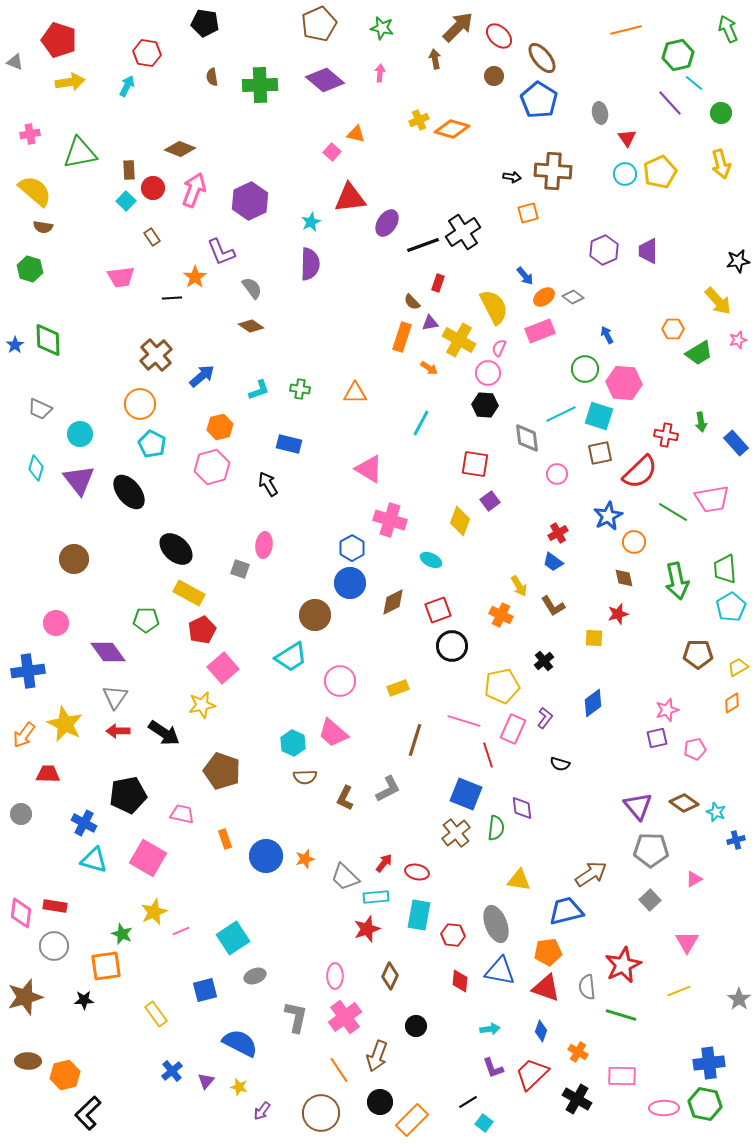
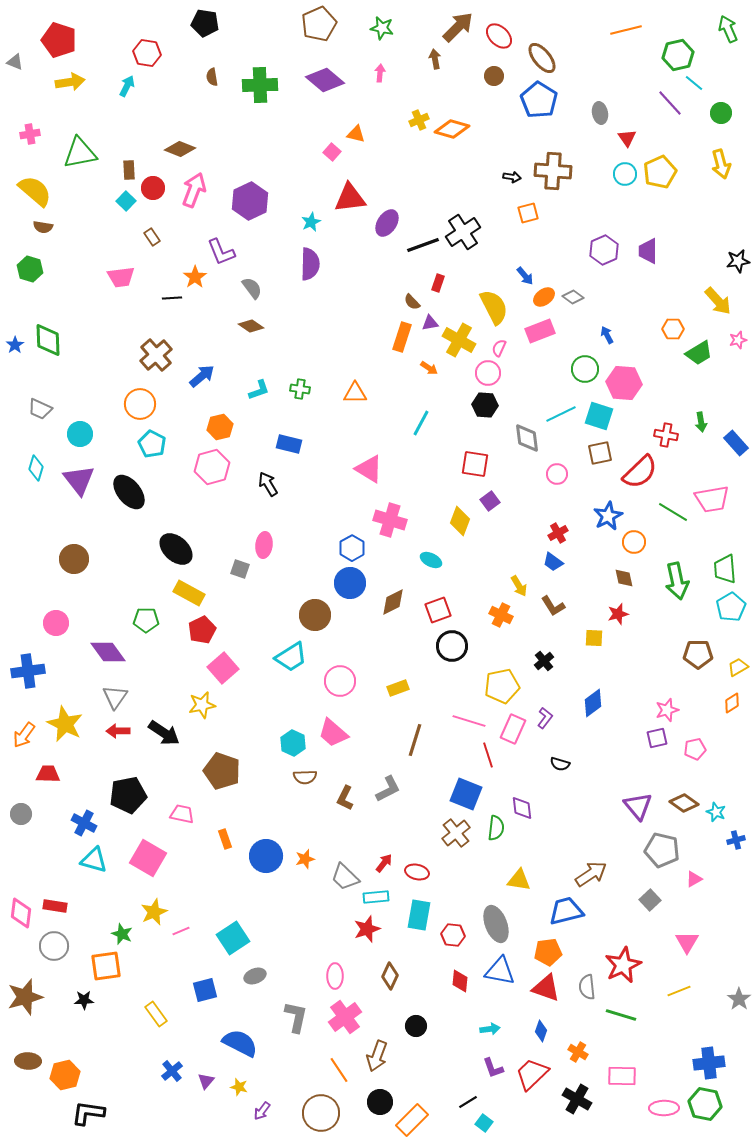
pink line at (464, 721): moved 5 px right
gray pentagon at (651, 850): moved 11 px right; rotated 12 degrees clockwise
black L-shape at (88, 1113): rotated 52 degrees clockwise
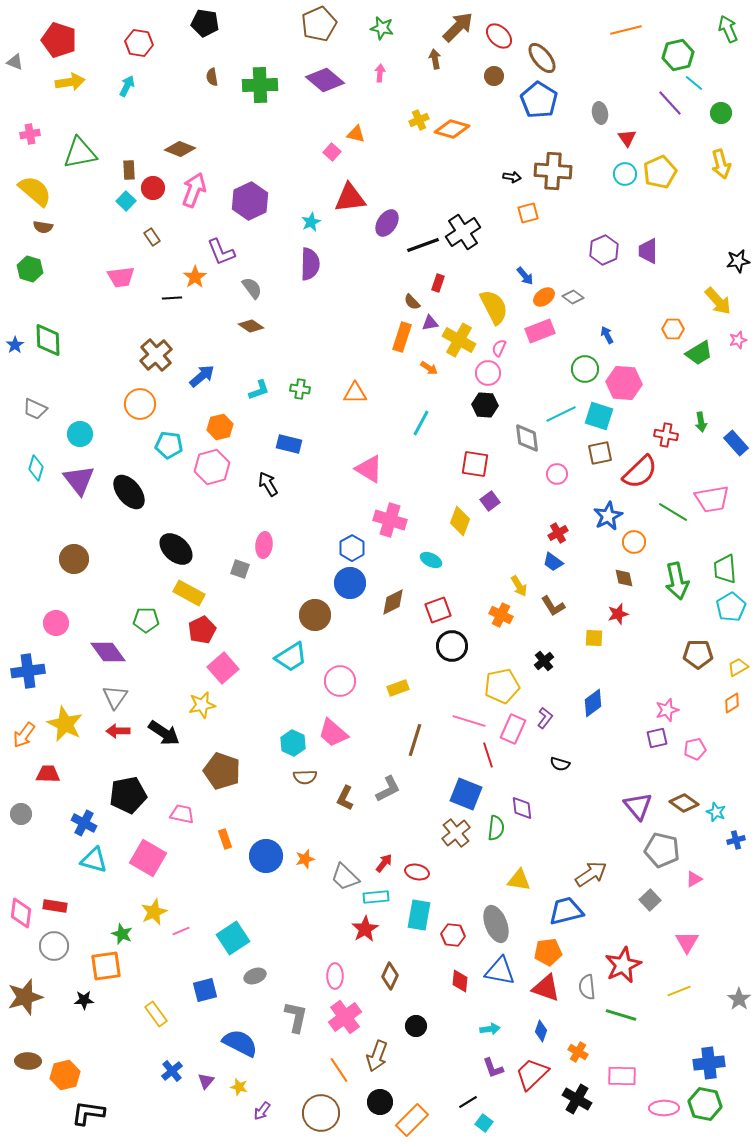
red hexagon at (147, 53): moved 8 px left, 10 px up
gray trapezoid at (40, 409): moved 5 px left
cyan pentagon at (152, 444): moved 17 px right, 1 px down; rotated 20 degrees counterclockwise
red star at (367, 929): moved 2 px left; rotated 12 degrees counterclockwise
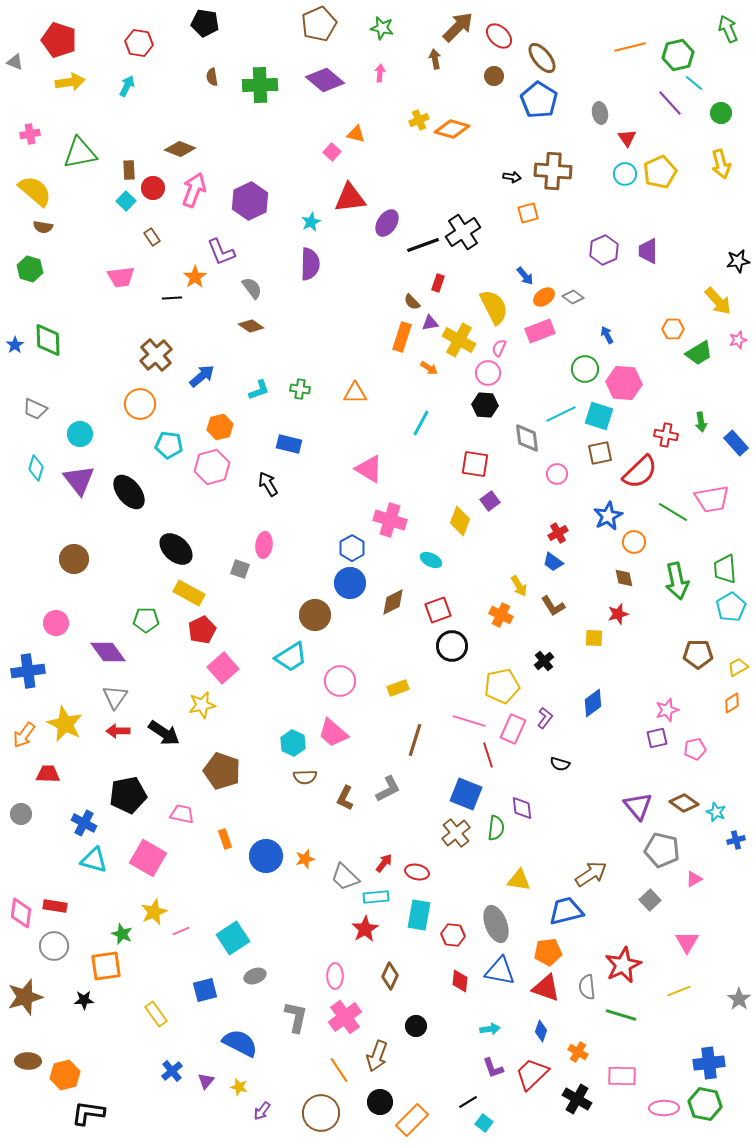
orange line at (626, 30): moved 4 px right, 17 px down
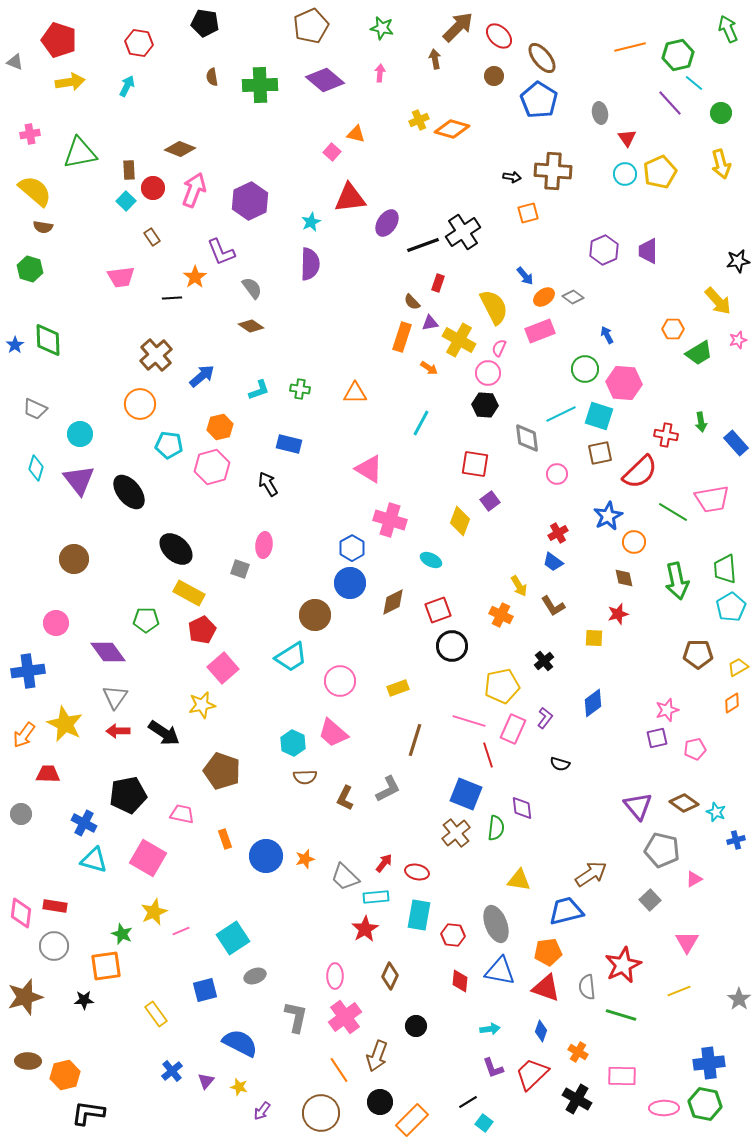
brown pentagon at (319, 24): moved 8 px left, 2 px down
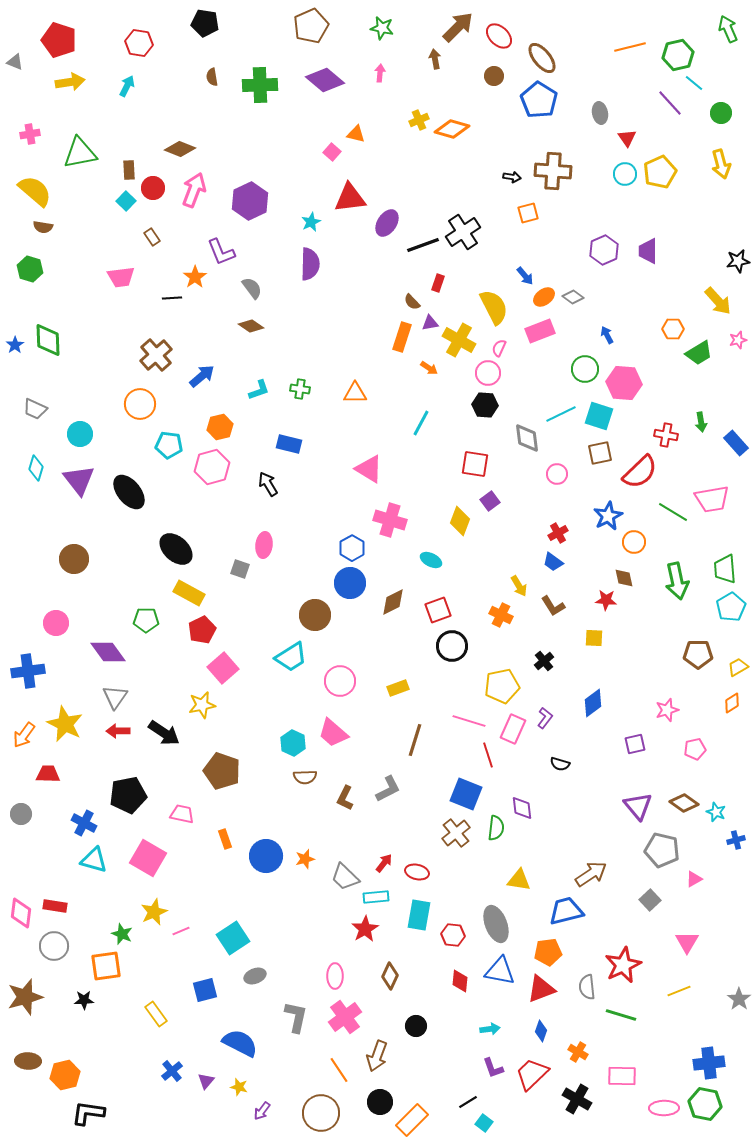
red star at (618, 614): moved 12 px left, 14 px up; rotated 20 degrees clockwise
purple square at (657, 738): moved 22 px left, 6 px down
red triangle at (546, 988): moved 5 px left, 1 px down; rotated 40 degrees counterclockwise
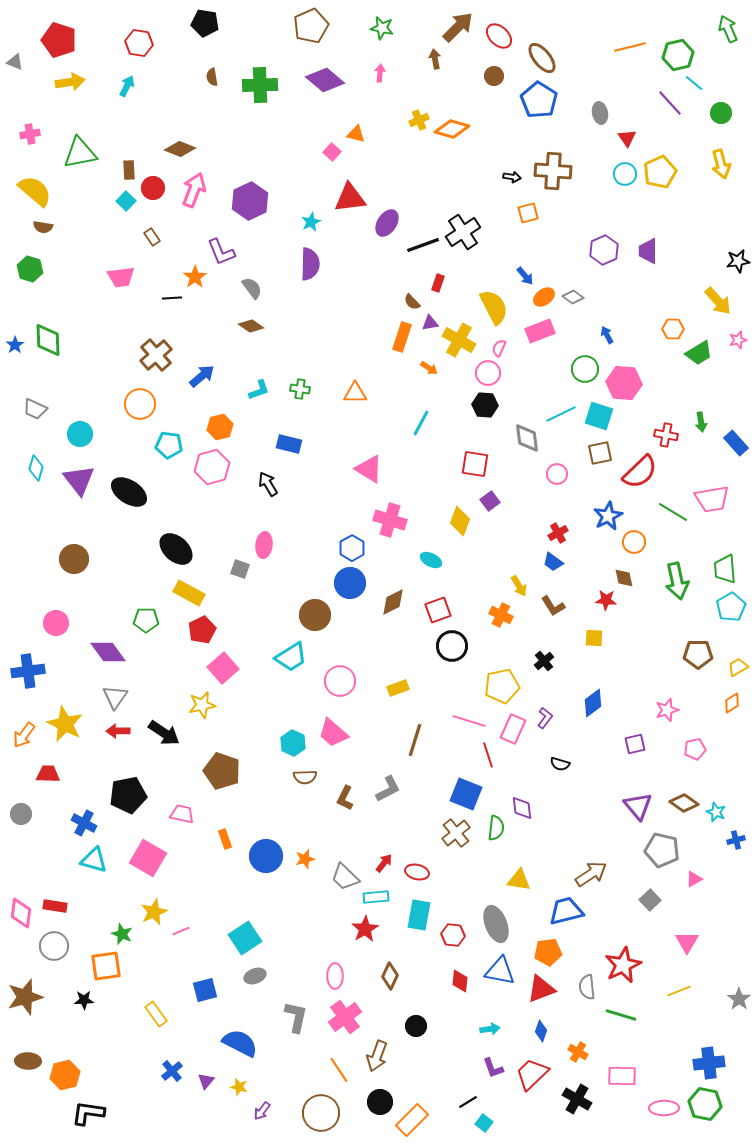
black ellipse at (129, 492): rotated 18 degrees counterclockwise
cyan square at (233, 938): moved 12 px right
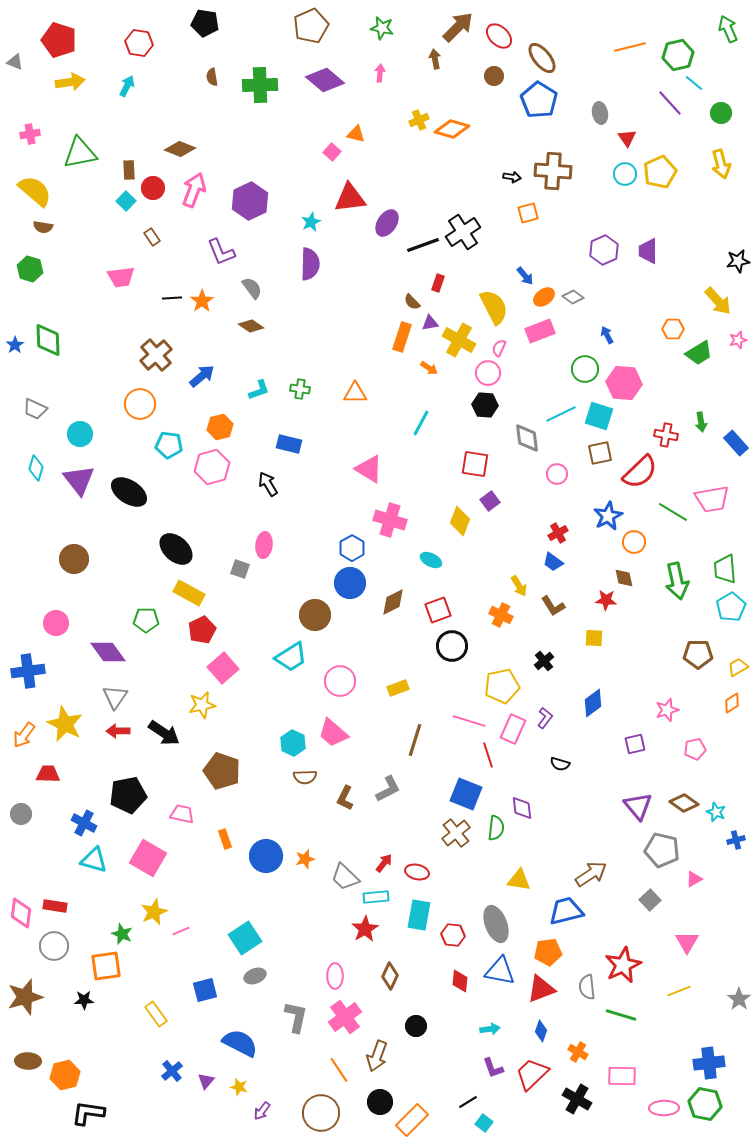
orange star at (195, 277): moved 7 px right, 24 px down
